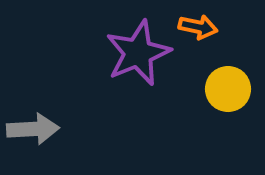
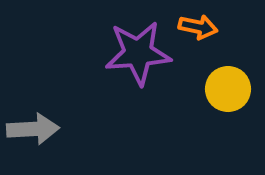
purple star: rotated 18 degrees clockwise
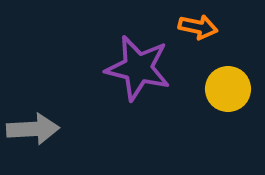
purple star: moved 15 px down; rotated 18 degrees clockwise
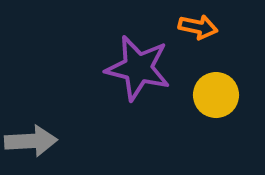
yellow circle: moved 12 px left, 6 px down
gray arrow: moved 2 px left, 12 px down
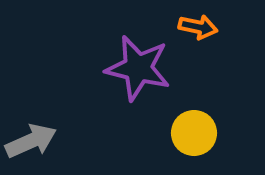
yellow circle: moved 22 px left, 38 px down
gray arrow: rotated 21 degrees counterclockwise
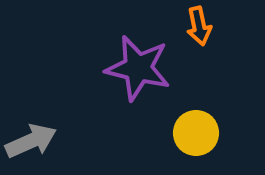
orange arrow: moved 1 px right, 1 px up; rotated 66 degrees clockwise
yellow circle: moved 2 px right
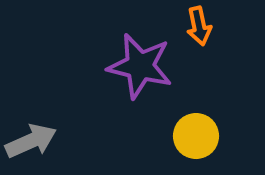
purple star: moved 2 px right, 2 px up
yellow circle: moved 3 px down
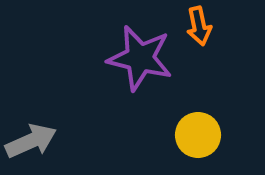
purple star: moved 8 px up
yellow circle: moved 2 px right, 1 px up
